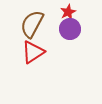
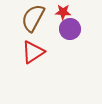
red star: moved 5 px left; rotated 28 degrees clockwise
brown semicircle: moved 1 px right, 6 px up
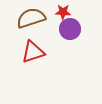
brown semicircle: moved 2 px left; rotated 44 degrees clockwise
red triangle: rotated 15 degrees clockwise
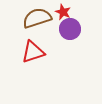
red star: rotated 21 degrees clockwise
brown semicircle: moved 6 px right
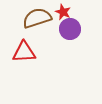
red triangle: moved 9 px left; rotated 15 degrees clockwise
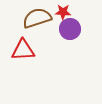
red star: rotated 21 degrees counterclockwise
red triangle: moved 1 px left, 2 px up
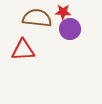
brown semicircle: rotated 24 degrees clockwise
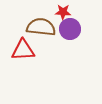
brown semicircle: moved 4 px right, 9 px down
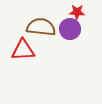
red star: moved 14 px right
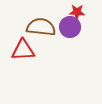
purple circle: moved 2 px up
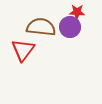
red triangle: rotated 50 degrees counterclockwise
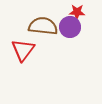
brown semicircle: moved 2 px right, 1 px up
